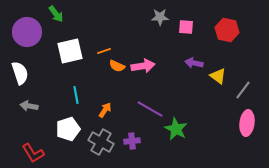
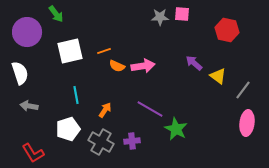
pink square: moved 4 px left, 13 px up
purple arrow: rotated 30 degrees clockwise
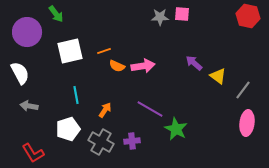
red hexagon: moved 21 px right, 14 px up
white semicircle: rotated 10 degrees counterclockwise
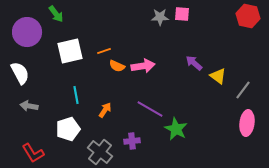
gray cross: moved 1 px left, 10 px down; rotated 10 degrees clockwise
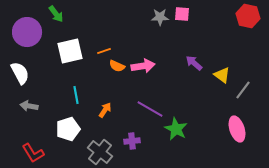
yellow triangle: moved 4 px right, 1 px up
pink ellipse: moved 10 px left, 6 px down; rotated 25 degrees counterclockwise
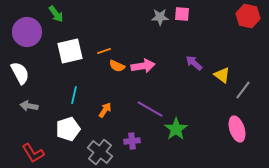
cyan line: moved 2 px left; rotated 24 degrees clockwise
green star: rotated 10 degrees clockwise
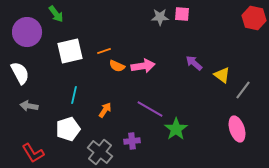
red hexagon: moved 6 px right, 2 px down
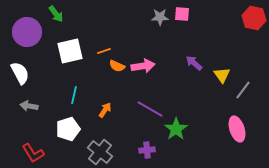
yellow triangle: rotated 18 degrees clockwise
purple cross: moved 15 px right, 9 px down
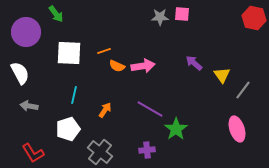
purple circle: moved 1 px left
white square: moved 1 px left, 2 px down; rotated 16 degrees clockwise
